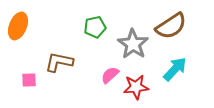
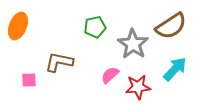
red star: moved 2 px right
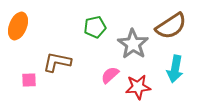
brown L-shape: moved 2 px left
cyan arrow: rotated 148 degrees clockwise
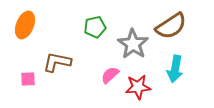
orange ellipse: moved 7 px right, 1 px up
pink square: moved 1 px left, 1 px up
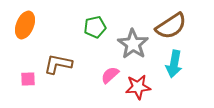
brown L-shape: moved 1 px right, 2 px down
cyan arrow: moved 1 px left, 5 px up
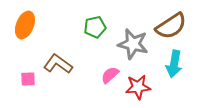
gray star: rotated 20 degrees counterclockwise
brown L-shape: rotated 24 degrees clockwise
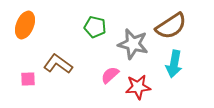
green pentagon: rotated 25 degrees clockwise
